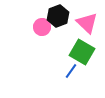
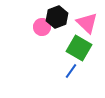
black hexagon: moved 1 px left, 1 px down
green square: moved 3 px left, 4 px up
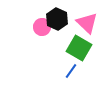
black hexagon: moved 2 px down; rotated 15 degrees counterclockwise
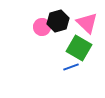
black hexagon: moved 1 px right, 2 px down; rotated 20 degrees clockwise
blue line: moved 4 px up; rotated 35 degrees clockwise
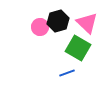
pink circle: moved 2 px left
green square: moved 1 px left
blue line: moved 4 px left, 6 px down
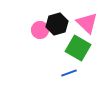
black hexagon: moved 1 px left, 3 px down
pink circle: moved 3 px down
blue line: moved 2 px right
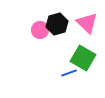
green square: moved 5 px right, 10 px down
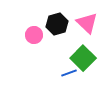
pink circle: moved 6 px left, 5 px down
green square: rotated 15 degrees clockwise
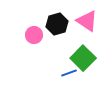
pink triangle: moved 2 px up; rotated 10 degrees counterclockwise
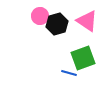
pink circle: moved 6 px right, 19 px up
green square: rotated 25 degrees clockwise
blue line: rotated 35 degrees clockwise
